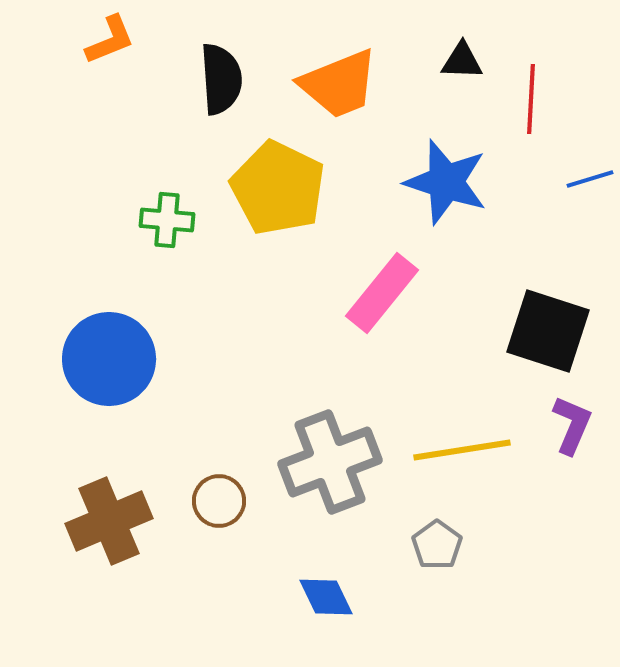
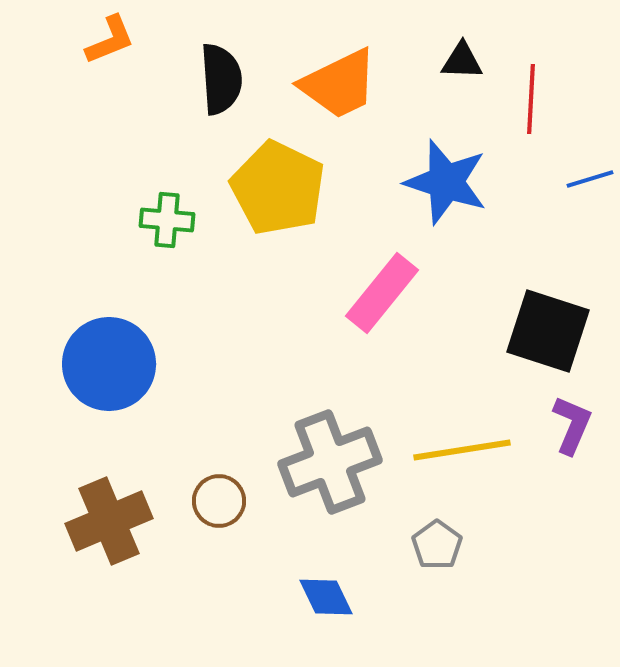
orange trapezoid: rotated 4 degrees counterclockwise
blue circle: moved 5 px down
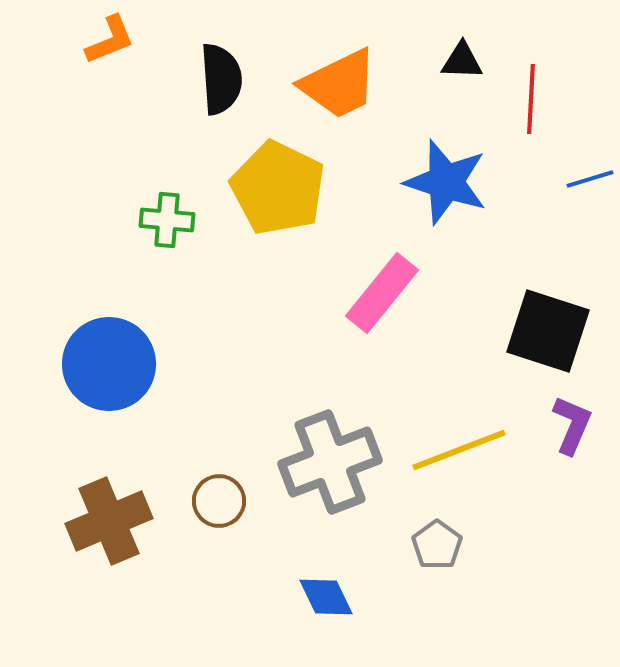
yellow line: moved 3 px left; rotated 12 degrees counterclockwise
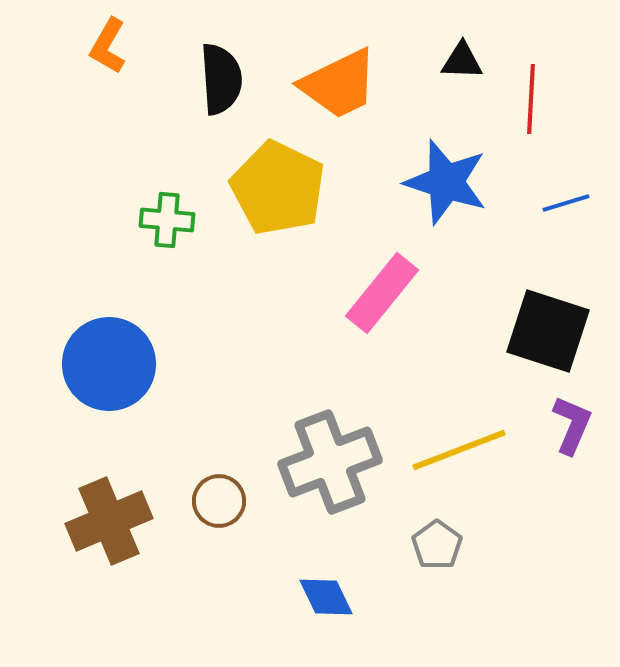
orange L-shape: moved 2 px left, 6 px down; rotated 142 degrees clockwise
blue line: moved 24 px left, 24 px down
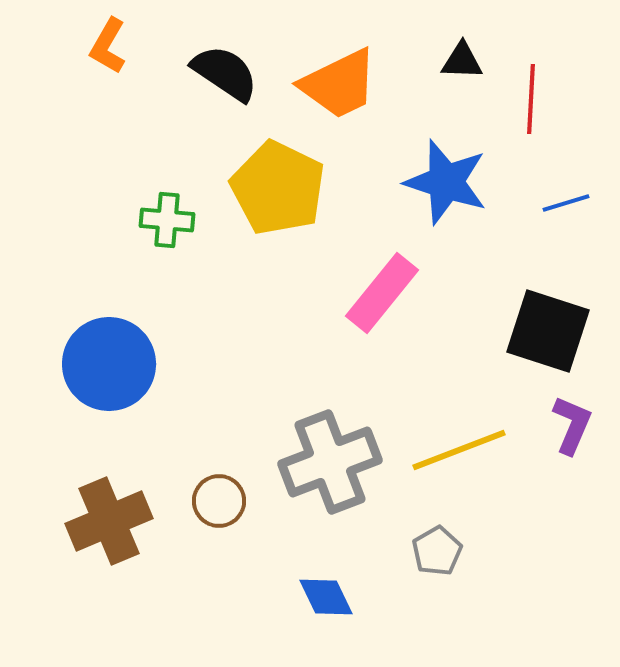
black semicircle: moved 4 px right, 6 px up; rotated 52 degrees counterclockwise
gray pentagon: moved 6 px down; rotated 6 degrees clockwise
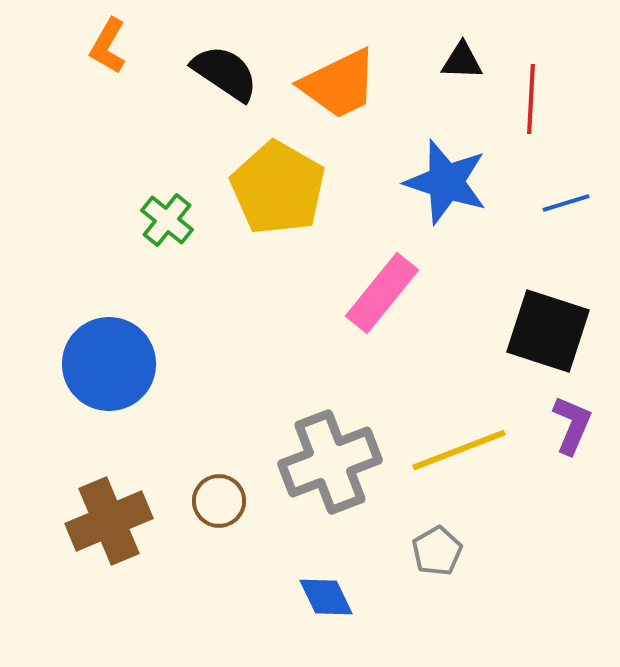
yellow pentagon: rotated 4 degrees clockwise
green cross: rotated 34 degrees clockwise
